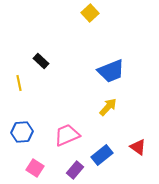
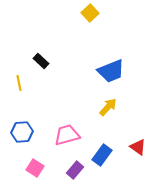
pink trapezoid: rotated 8 degrees clockwise
blue rectangle: rotated 15 degrees counterclockwise
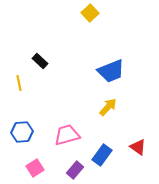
black rectangle: moved 1 px left
pink square: rotated 24 degrees clockwise
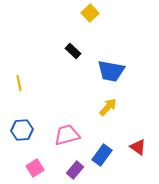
black rectangle: moved 33 px right, 10 px up
blue trapezoid: rotated 32 degrees clockwise
blue hexagon: moved 2 px up
